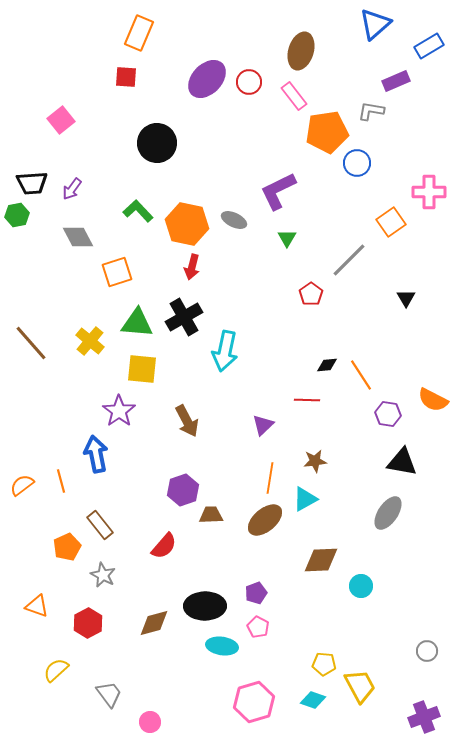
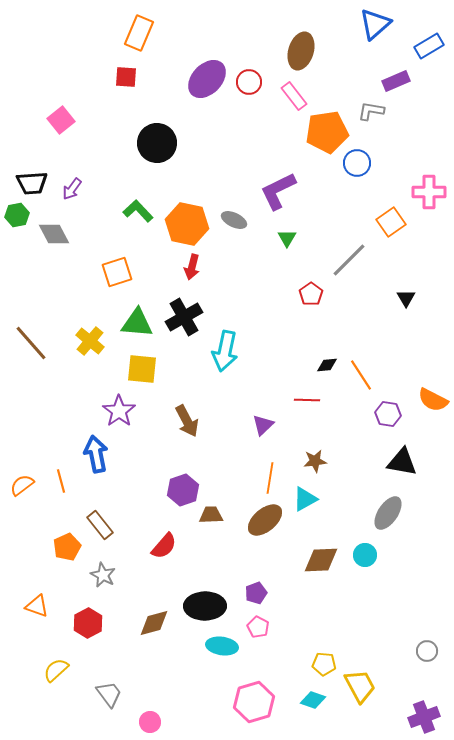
gray diamond at (78, 237): moved 24 px left, 3 px up
cyan circle at (361, 586): moved 4 px right, 31 px up
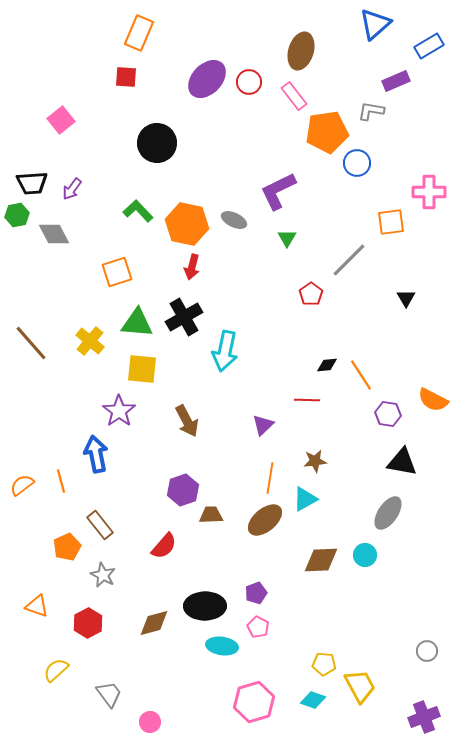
orange square at (391, 222): rotated 28 degrees clockwise
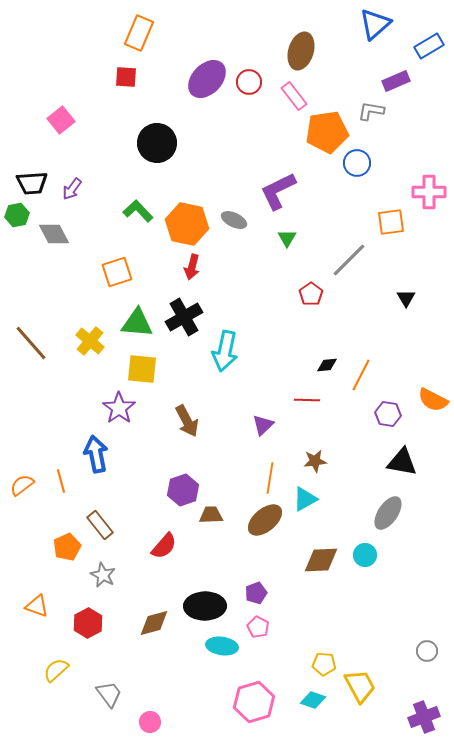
orange line at (361, 375): rotated 60 degrees clockwise
purple star at (119, 411): moved 3 px up
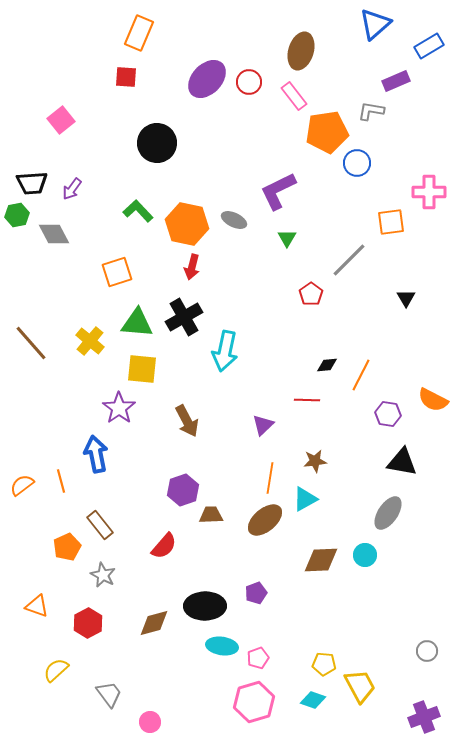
pink pentagon at (258, 627): moved 31 px down; rotated 25 degrees clockwise
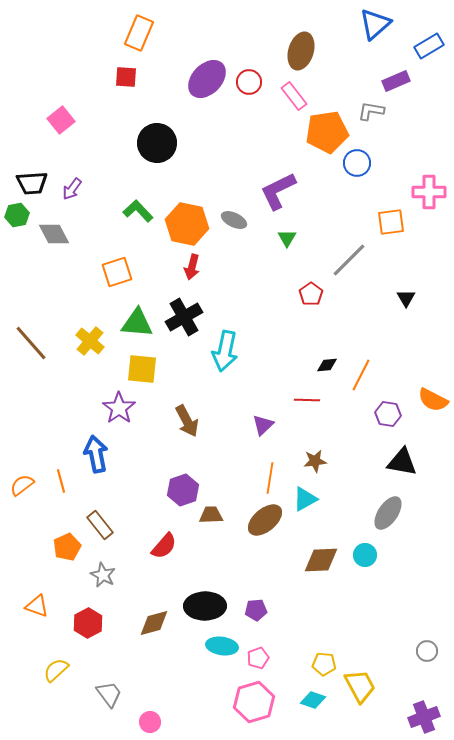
purple pentagon at (256, 593): moved 17 px down; rotated 15 degrees clockwise
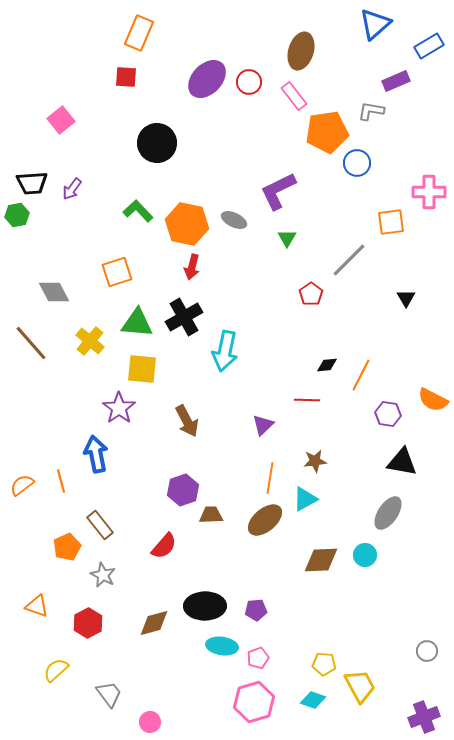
gray diamond at (54, 234): moved 58 px down
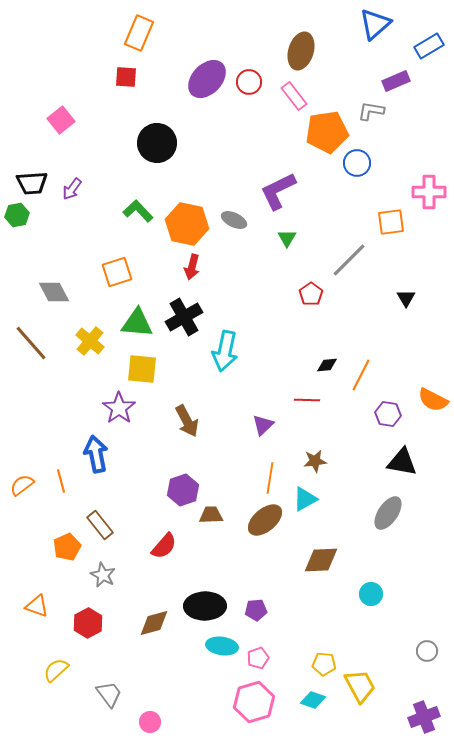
cyan circle at (365, 555): moved 6 px right, 39 px down
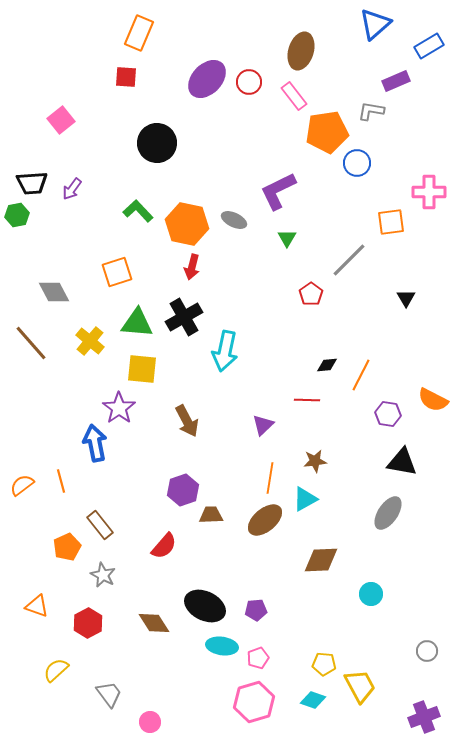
blue arrow at (96, 454): moved 1 px left, 11 px up
black ellipse at (205, 606): rotated 27 degrees clockwise
brown diamond at (154, 623): rotated 72 degrees clockwise
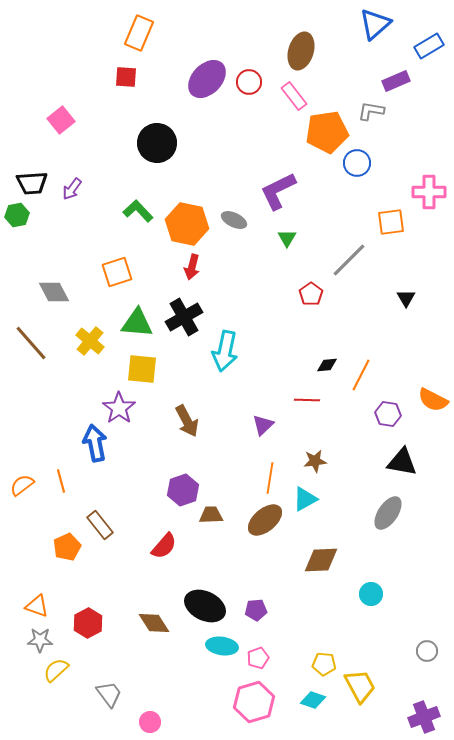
gray star at (103, 575): moved 63 px left, 65 px down; rotated 25 degrees counterclockwise
